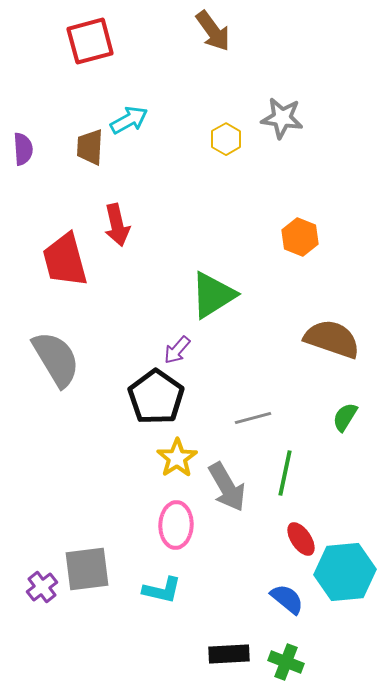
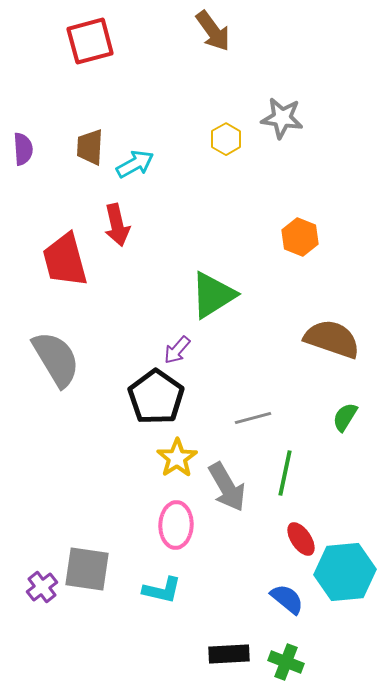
cyan arrow: moved 6 px right, 44 px down
gray square: rotated 15 degrees clockwise
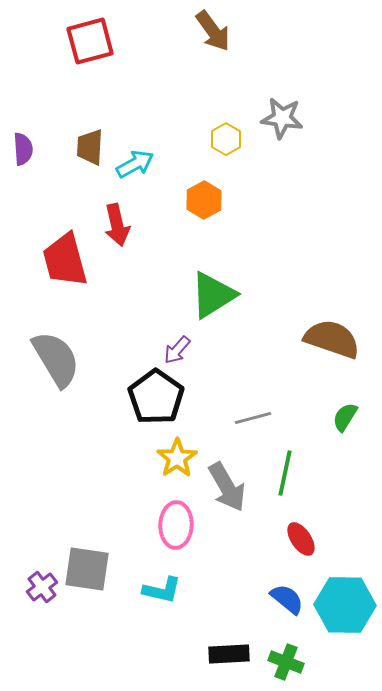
orange hexagon: moved 96 px left, 37 px up; rotated 9 degrees clockwise
cyan hexagon: moved 33 px down; rotated 6 degrees clockwise
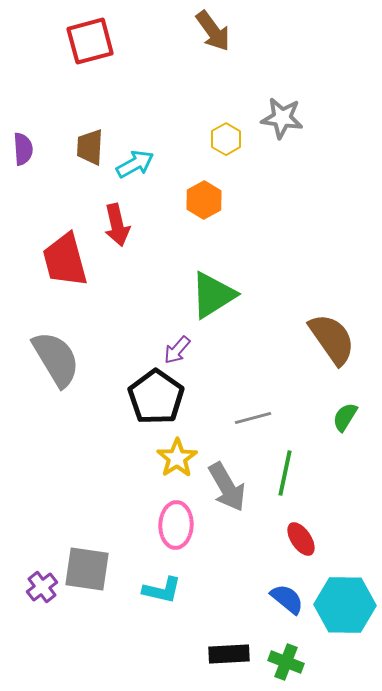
brown semicircle: rotated 36 degrees clockwise
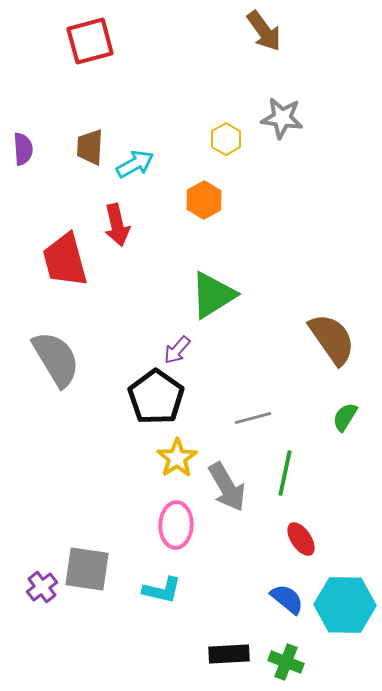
brown arrow: moved 51 px right
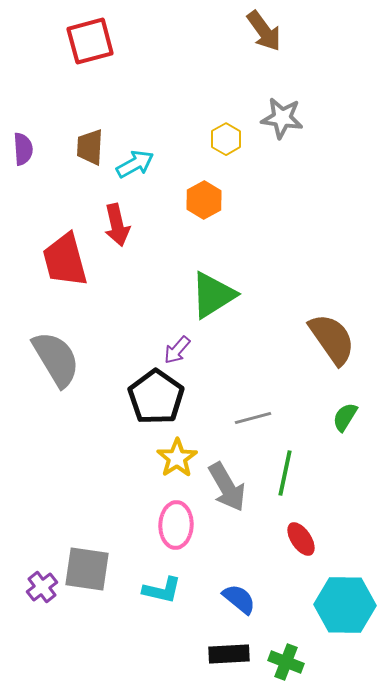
blue semicircle: moved 48 px left
